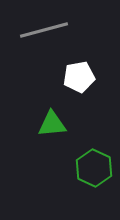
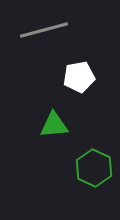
green triangle: moved 2 px right, 1 px down
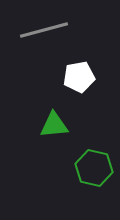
green hexagon: rotated 12 degrees counterclockwise
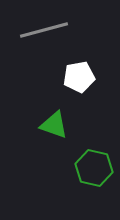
green triangle: rotated 24 degrees clockwise
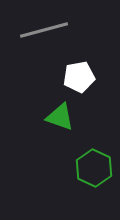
green triangle: moved 6 px right, 8 px up
green hexagon: rotated 12 degrees clockwise
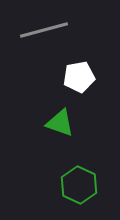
green triangle: moved 6 px down
green hexagon: moved 15 px left, 17 px down
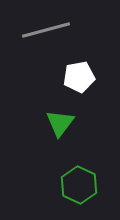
gray line: moved 2 px right
green triangle: rotated 48 degrees clockwise
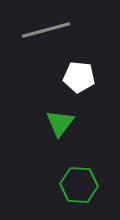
white pentagon: rotated 16 degrees clockwise
green hexagon: rotated 21 degrees counterclockwise
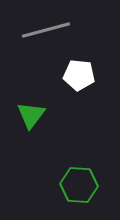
white pentagon: moved 2 px up
green triangle: moved 29 px left, 8 px up
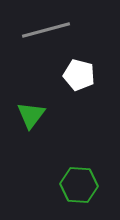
white pentagon: rotated 8 degrees clockwise
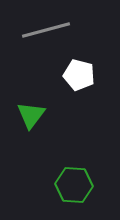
green hexagon: moved 5 px left
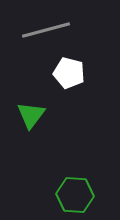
white pentagon: moved 10 px left, 2 px up
green hexagon: moved 1 px right, 10 px down
